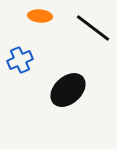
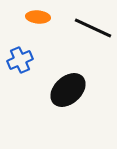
orange ellipse: moved 2 px left, 1 px down
black line: rotated 12 degrees counterclockwise
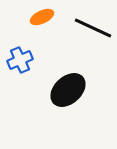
orange ellipse: moved 4 px right; rotated 30 degrees counterclockwise
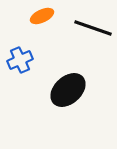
orange ellipse: moved 1 px up
black line: rotated 6 degrees counterclockwise
